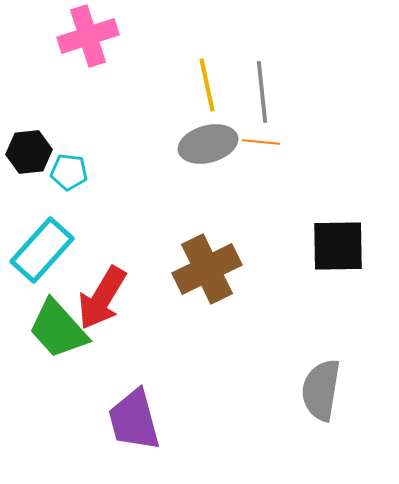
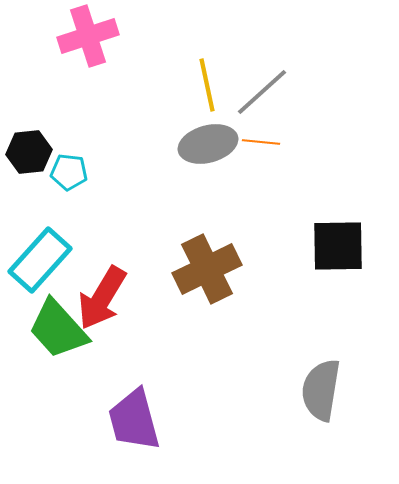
gray line: rotated 54 degrees clockwise
cyan rectangle: moved 2 px left, 10 px down
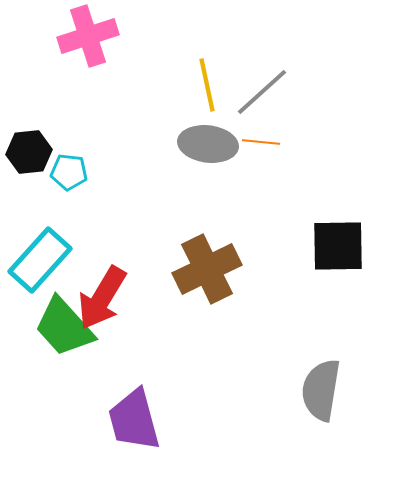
gray ellipse: rotated 22 degrees clockwise
green trapezoid: moved 6 px right, 2 px up
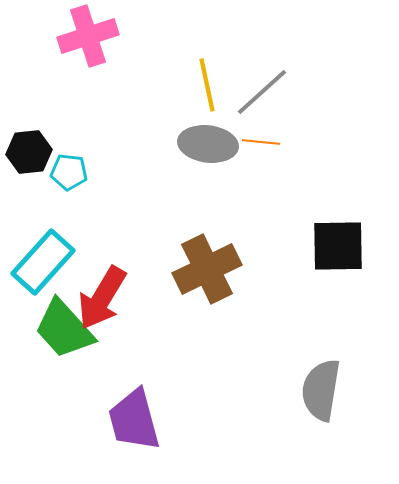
cyan rectangle: moved 3 px right, 2 px down
green trapezoid: moved 2 px down
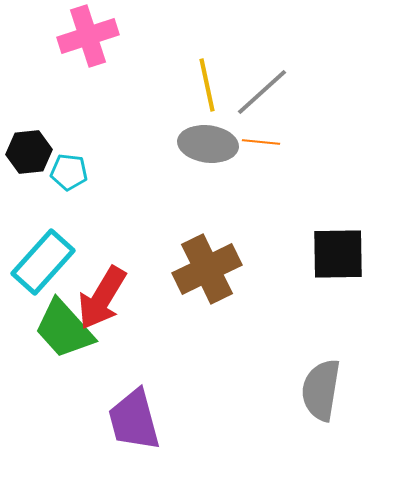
black square: moved 8 px down
